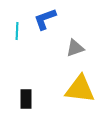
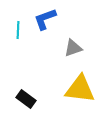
cyan line: moved 1 px right, 1 px up
gray triangle: moved 2 px left
black rectangle: rotated 54 degrees counterclockwise
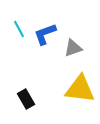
blue L-shape: moved 15 px down
cyan line: moved 1 px right, 1 px up; rotated 30 degrees counterclockwise
black rectangle: rotated 24 degrees clockwise
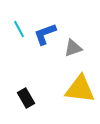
black rectangle: moved 1 px up
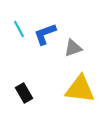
black rectangle: moved 2 px left, 5 px up
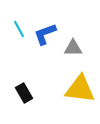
gray triangle: rotated 18 degrees clockwise
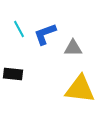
black rectangle: moved 11 px left, 19 px up; rotated 54 degrees counterclockwise
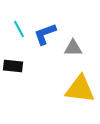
black rectangle: moved 8 px up
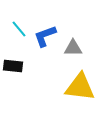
cyan line: rotated 12 degrees counterclockwise
blue L-shape: moved 2 px down
yellow triangle: moved 2 px up
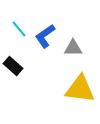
blue L-shape: rotated 15 degrees counterclockwise
black rectangle: rotated 36 degrees clockwise
yellow triangle: moved 2 px down
